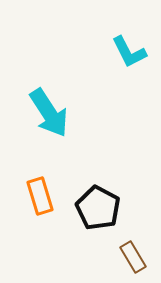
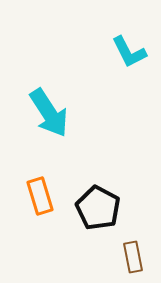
brown rectangle: rotated 20 degrees clockwise
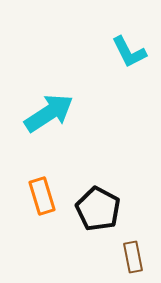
cyan arrow: rotated 90 degrees counterclockwise
orange rectangle: moved 2 px right
black pentagon: moved 1 px down
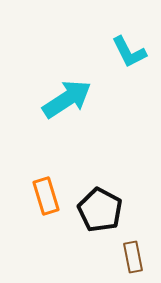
cyan arrow: moved 18 px right, 14 px up
orange rectangle: moved 4 px right
black pentagon: moved 2 px right, 1 px down
